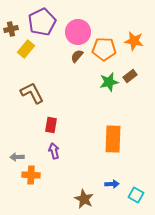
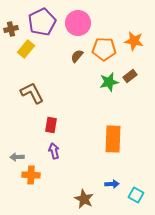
pink circle: moved 9 px up
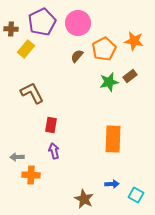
brown cross: rotated 16 degrees clockwise
orange pentagon: rotated 30 degrees counterclockwise
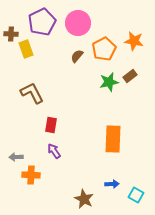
brown cross: moved 5 px down
yellow rectangle: rotated 60 degrees counterclockwise
purple arrow: rotated 21 degrees counterclockwise
gray arrow: moved 1 px left
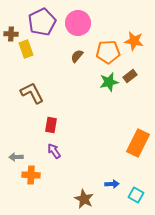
orange pentagon: moved 4 px right, 3 px down; rotated 25 degrees clockwise
orange rectangle: moved 25 px right, 4 px down; rotated 24 degrees clockwise
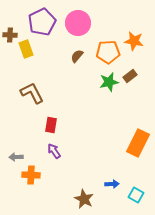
brown cross: moved 1 px left, 1 px down
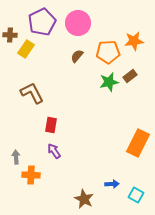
orange star: rotated 18 degrees counterclockwise
yellow rectangle: rotated 54 degrees clockwise
gray arrow: rotated 88 degrees clockwise
